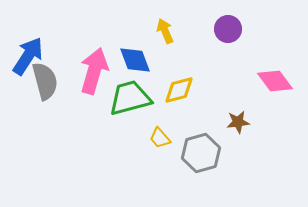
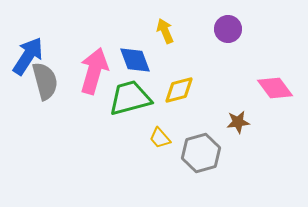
pink diamond: moved 7 px down
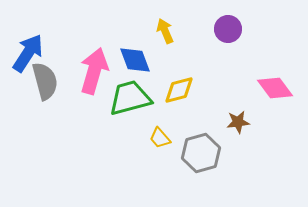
blue arrow: moved 3 px up
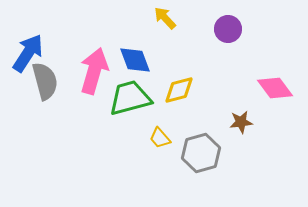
yellow arrow: moved 13 px up; rotated 20 degrees counterclockwise
brown star: moved 3 px right
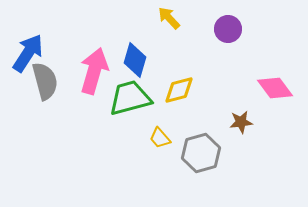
yellow arrow: moved 4 px right
blue diamond: rotated 36 degrees clockwise
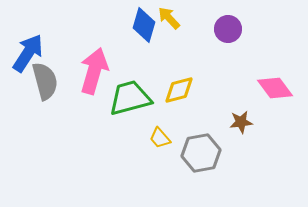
blue diamond: moved 9 px right, 35 px up
gray hexagon: rotated 6 degrees clockwise
